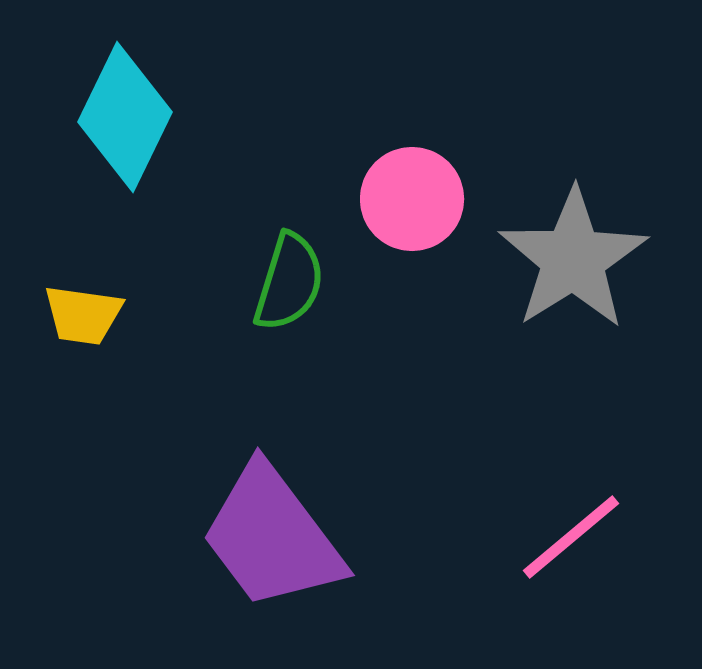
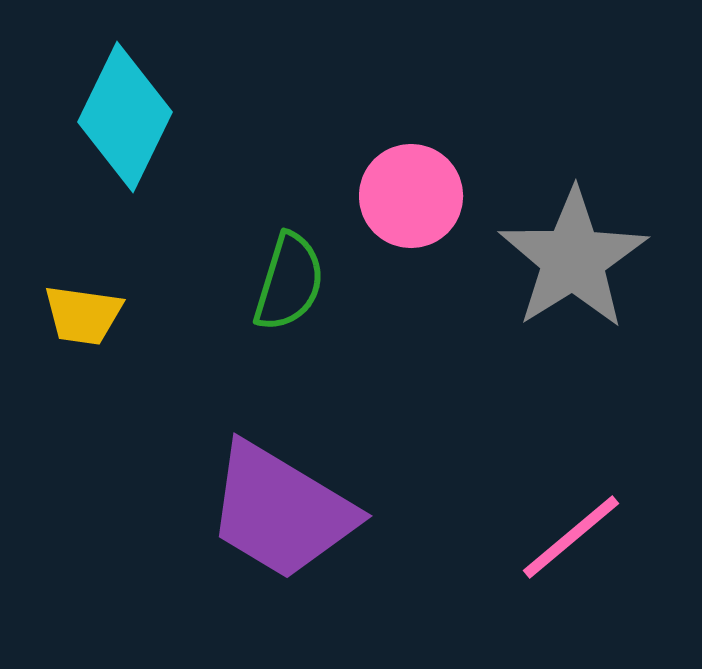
pink circle: moved 1 px left, 3 px up
purple trapezoid: moved 9 px right, 26 px up; rotated 22 degrees counterclockwise
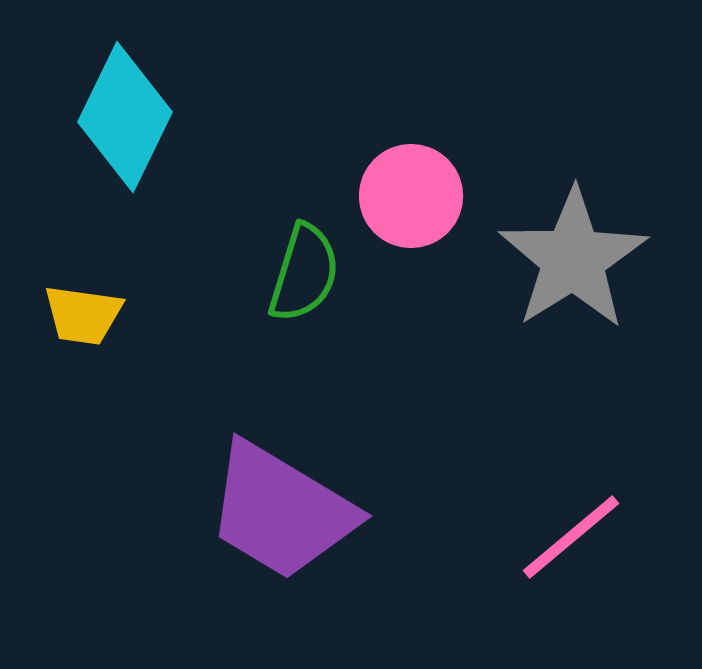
green semicircle: moved 15 px right, 9 px up
